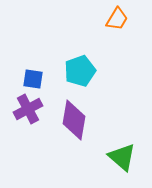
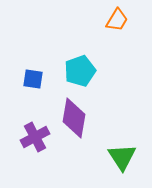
orange trapezoid: moved 1 px down
purple cross: moved 7 px right, 28 px down
purple diamond: moved 2 px up
green triangle: rotated 16 degrees clockwise
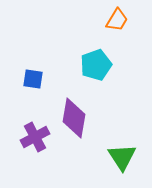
cyan pentagon: moved 16 px right, 6 px up
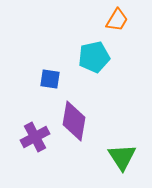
cyan pentagon: moved 2 px left, 8 px up; rotated 8 degrees clockwise
blue square: moved 17 px right
purple diamond: moved 3 px down
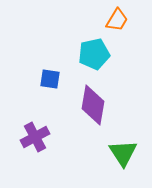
cyan pentagon: moved 3 px up
purple diamond: moved 19 px right, 16 px up
green triangle: moved 1 px right, 4 px up
